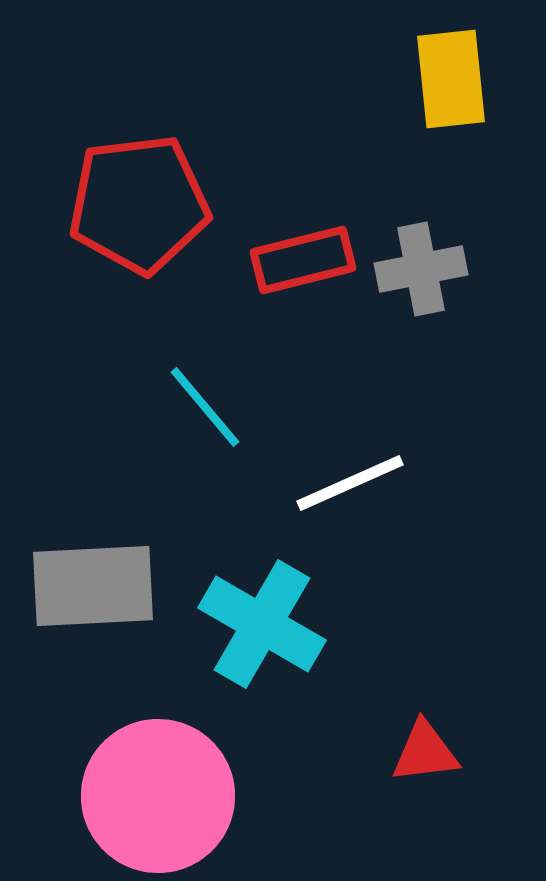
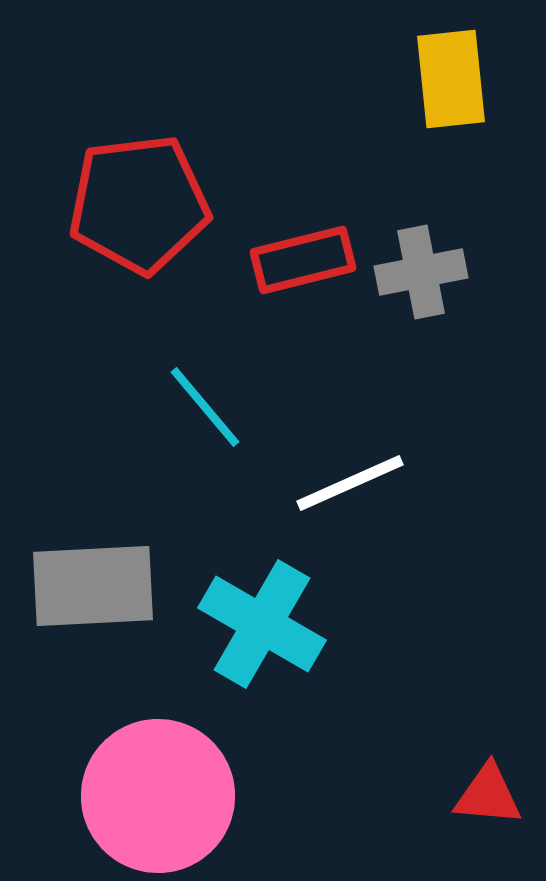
gray cross: moved 3 px down
red triangle: moved 63 px right, 43 px down; rotated 12 degrees clockwise
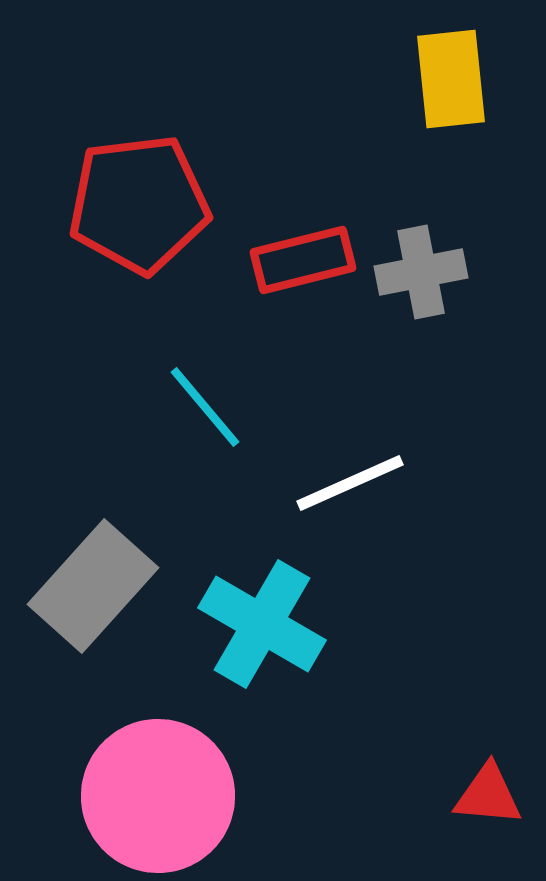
gray rectangle: rotated 45 degrees counterclockwise
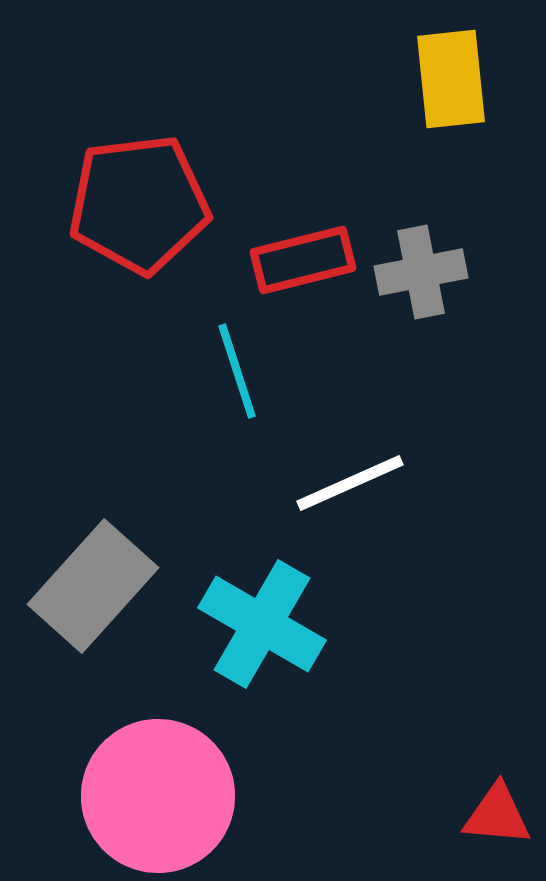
cyan line: moved 32 px right, 36 px up; rotated 22 degrees clockwise
red triangle: moved 9 px right, 20 px down
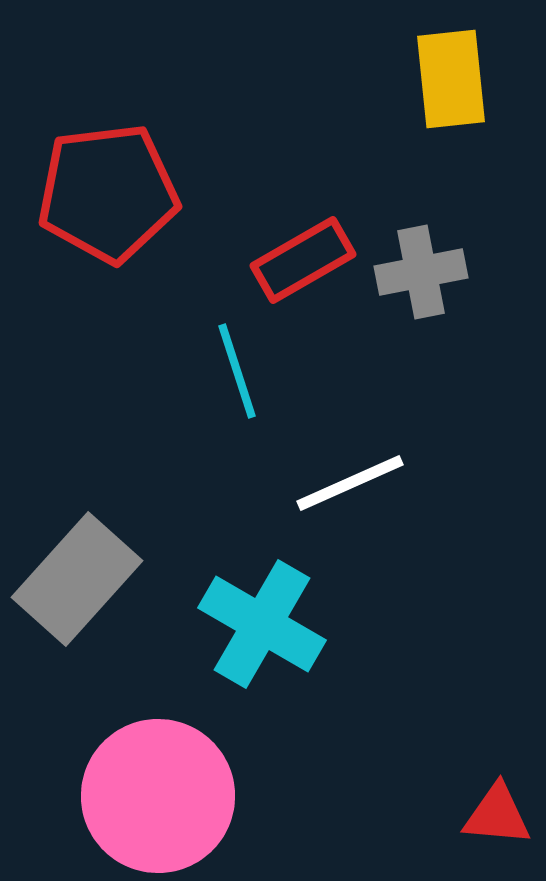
red pentagon: moved 31 px left, 11 px up
red rectangle: rotated 16 degrees counterclockwise
gray rectangle: moved 16 px left, 7 px up
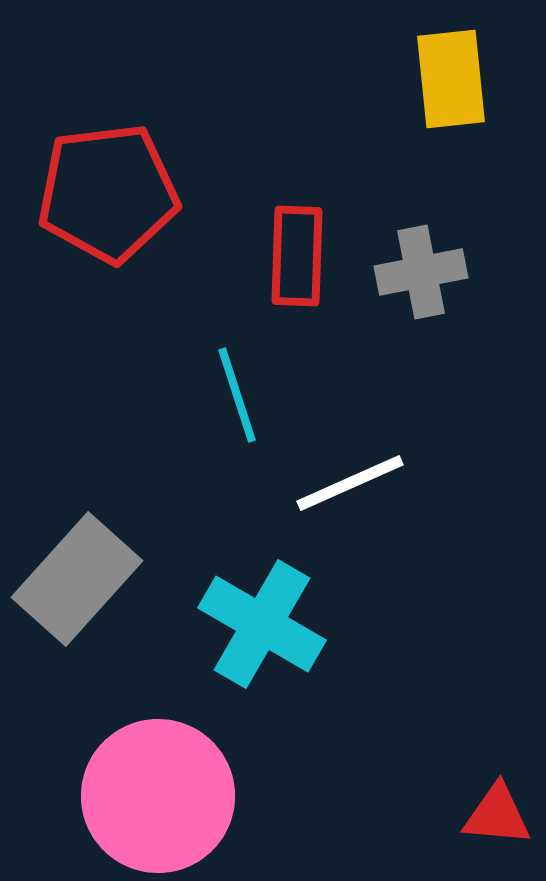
red rectangle: moved 6 px left, 4 px up; rotated 58 degrees counterclockwise
cyan line: moved 24 px down
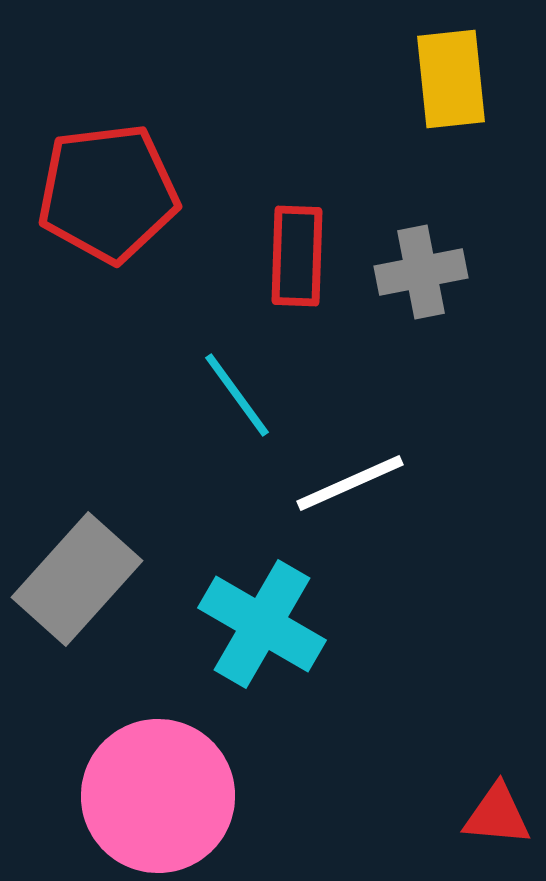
cyan line: rotated 18 degrees counterclockwise
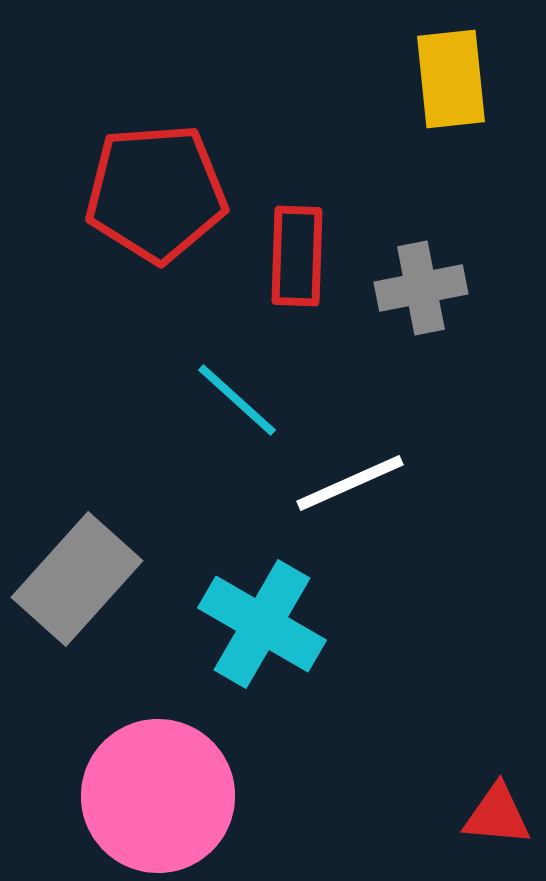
red pentagon: moved 48 px right; rotated 3 degrees clockwise
gray cross: moved 16 px down
cyan line: moved 5 px down; rotated 12 degrees counterclockwise
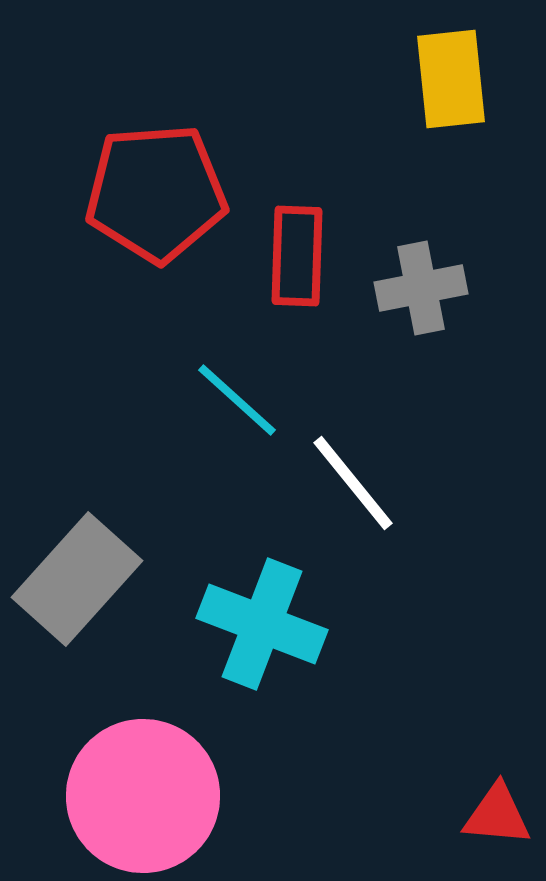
white line: moved 3 px right; rotated 75 degrees clockwise
cyan cross: rotated 9 degrees counterclockwise
pink circle: moved 15 px left
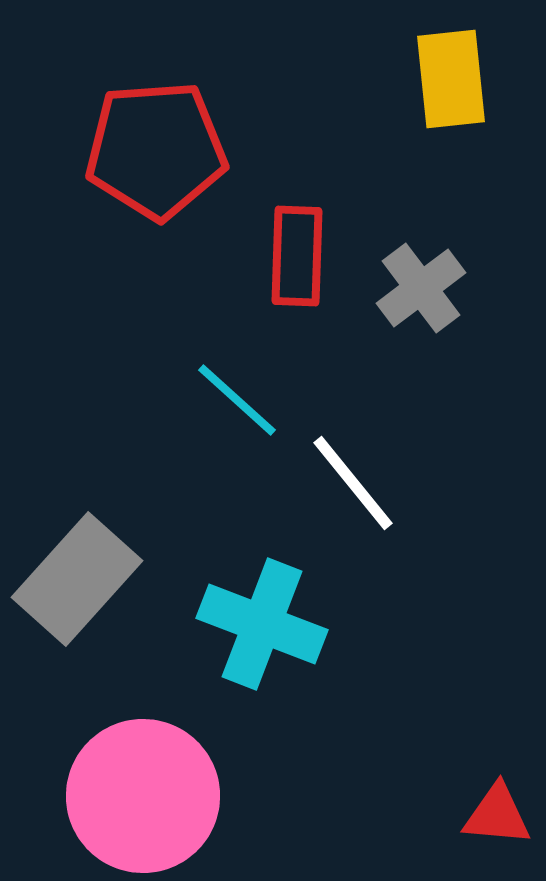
red pentagon: moved 43 px up
gray cross: rotated 26 degrees counterclockwise
